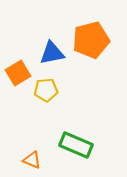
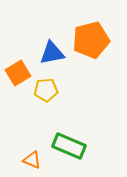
green rectangle: moved 7 px left, 1 px down
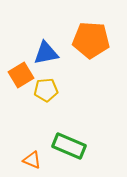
orange pentagon: rotated 18 degrees clockwise
blue triangle: moved 6 px left
orange square: moved 3 px right, 2 px down
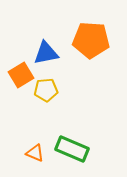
green rectangle: moved 3 px right, 3 px down
orange triangle: moved 3 px right, 7 px up
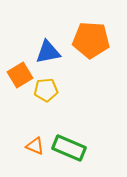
blue triangle: moved 2 px right, 1 px up
orange square: moved 1 px left
green rectangle: moved 3 px left, 1 px up
orange triangle: moved 7 px up
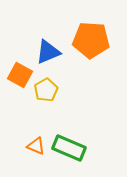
blue triangle: rotated 12 degrees counterclockwise
orange square: rotated 30 degrees counterclockwise
yellow pentagon: rotated 25 degrees counterclockwise
orange triangle: moved 1 px right
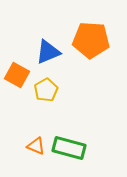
orange square: moved 3 px left
green rectangle: rotated 8 degrees counterclockwise
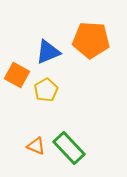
green rectangle: rotated 32 degrees clockwise
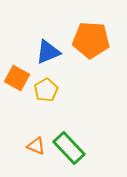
orange square: moved 3 px down
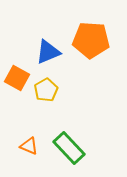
orange triangle: moved 7 px left
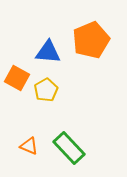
orange pentagon: rotated 27 degrees counterclockwise
blue triangle: rotated 28 degrees clockwise
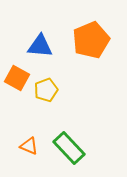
blue triangle: moved 8 px left, 6 px up
yellow pentagon: rotated 10 degrees clockwise
